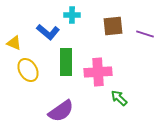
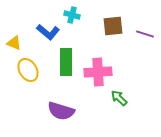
cyan cross: rotated 14 degrees clockwise
purple semicircle: rotated 52 degrees clockwise
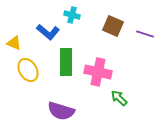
brown square: rotated 30 degrees clockwise
pink cross: rotated 16 degrees clockwise
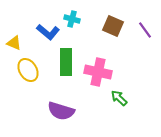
cyan cross: moved 4 px down
purple line: moved 4 px up; rotated 36 degrees clockwise
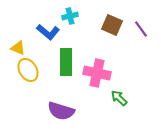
cyan cross: moved 2 px left, 3 px up; rotated 28 degrees counterclockwise
brown square: moved 1 px left, 1 px up
purple line: moved 4 px left, 1 px up
yellow triangle: moved 4 px right, 5 px down
pink cross: moved 1 px left, 1 px down
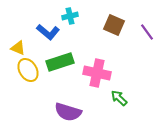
brown square: moved 2 px right
purple line: moved 6 px right, 3 px down
green rectangle: moved 6 px left; rotated 72 degrees clockwise
purple semicircle: moved 7 px right, 1 px down
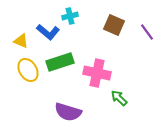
yellow triangle: moved 3 px right, 7 px up
